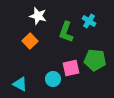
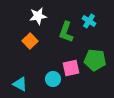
white star: rotated 24 degrees counterclockwise
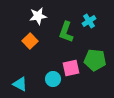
cyan cross: rotated 24 degrees clockwise
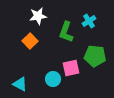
green pentagon: moved 4 px up
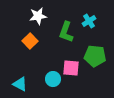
pink square: rotated 18 degrees clockwise
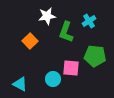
white star: moved 9 px right
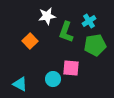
green pentagon: moved 11 px up; rotated 15 degrees counterclockwise
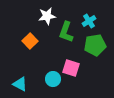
pink square: rotated 12 degrees clockwise
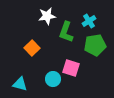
orange square: moved 2 px right, 7 px down
cyan triangle: rotated 14 degrees counterclockwise
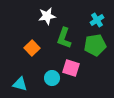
cyan cross: moved 8 px right, 1 px up
green L-shape: moved 2 px left, 6 px down
cyan circle: moved 1 px left, 1 px up
